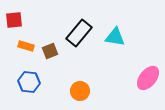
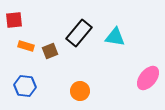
blue hexagon: moved 4 px left, 4 px down
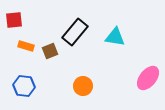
black rectangle: moved 4 px left, 1 px up
blue hexagon: moved 1 px left
orange circle: moved 3 px right, 5 px up
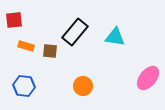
brown square: rotated 28 degrees clockwise
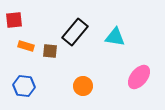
pink ellipse: moved 9 px left, 1 px up
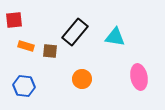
pink ellipse: rotated 50 degrees counterclockwise
orange circle: moved 1 px left, 7 px up
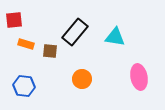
orange rectangle: moved 2 px up
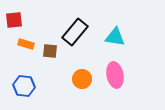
pink ellipse: moved 24 px left, 2 px up
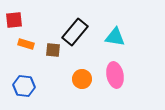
brown square: moved 3 px right, 1 px up
